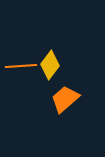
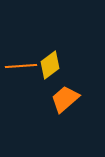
yellow diamond: rotated 16 degrees clockwise
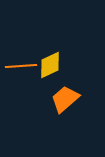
yellow diamond: rotated 12 degrees clockwise
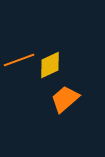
orange line: moved 2 px left, 6 px up; rotated 16 degrees counterclockwise
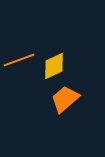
yellow diamond: moved 4 px right, 1 px down
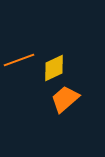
yellow diamond: moved 2 px down
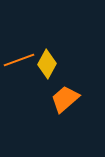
yellow diamond: moved 7 px left, 4 px up; rotated 36 degrees counterclockwise
